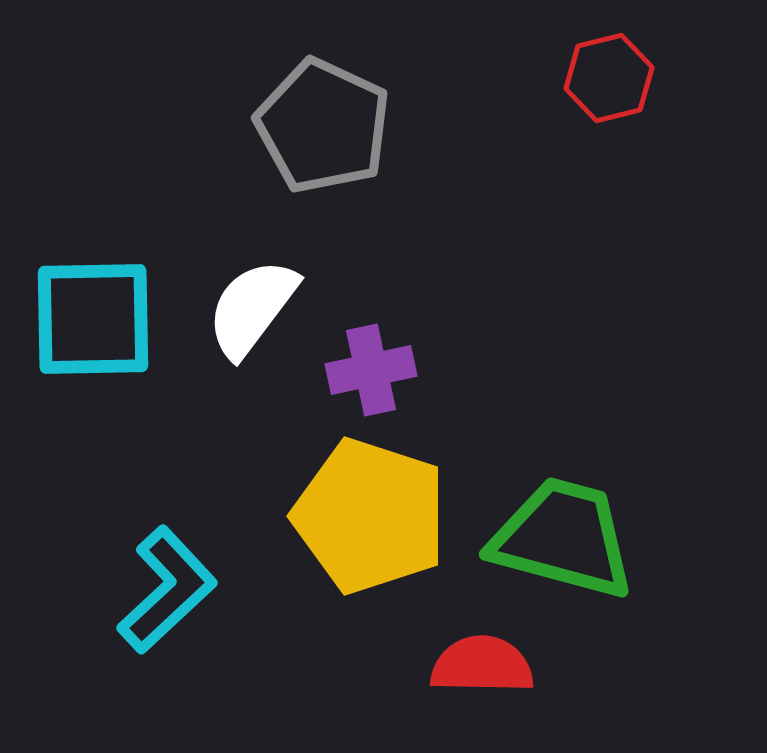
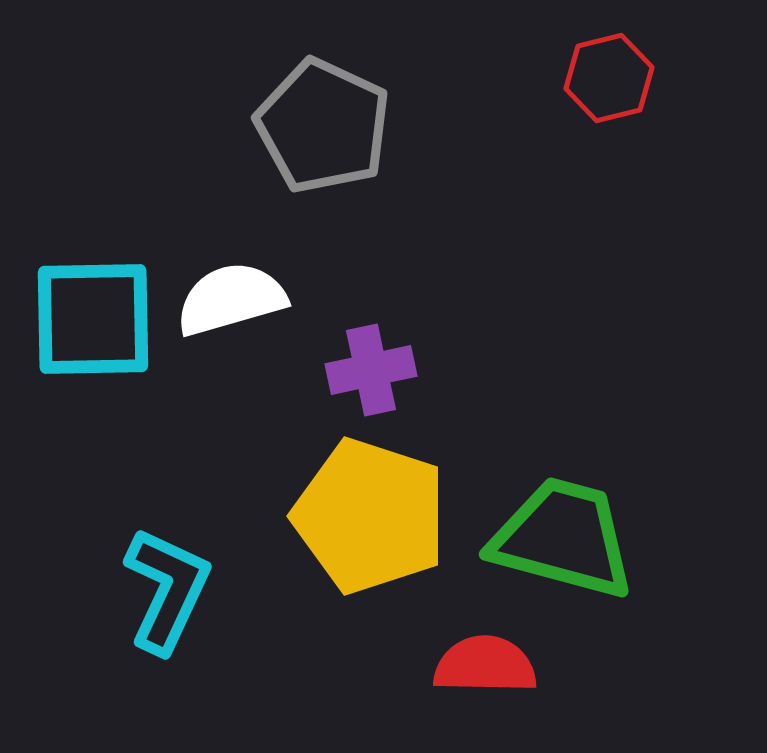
white semicircle: moved 21 px left, 9 px up; rotated 37 degrees clockwise
cyan L-shape: rotated 22 degrees counterclockwise
red semicircle: moved 3 px right
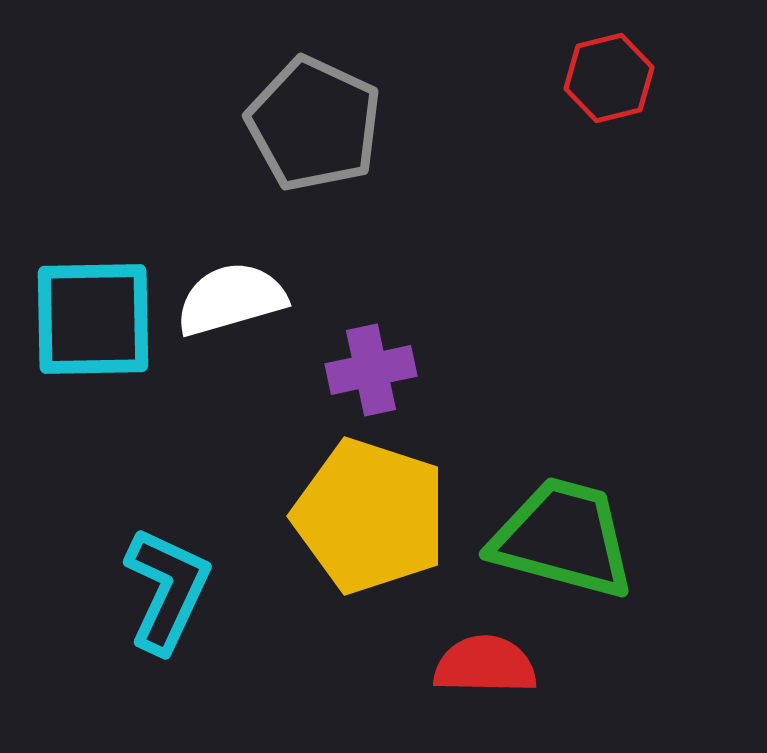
gray pentagon: moved 9 px left, 2 px up
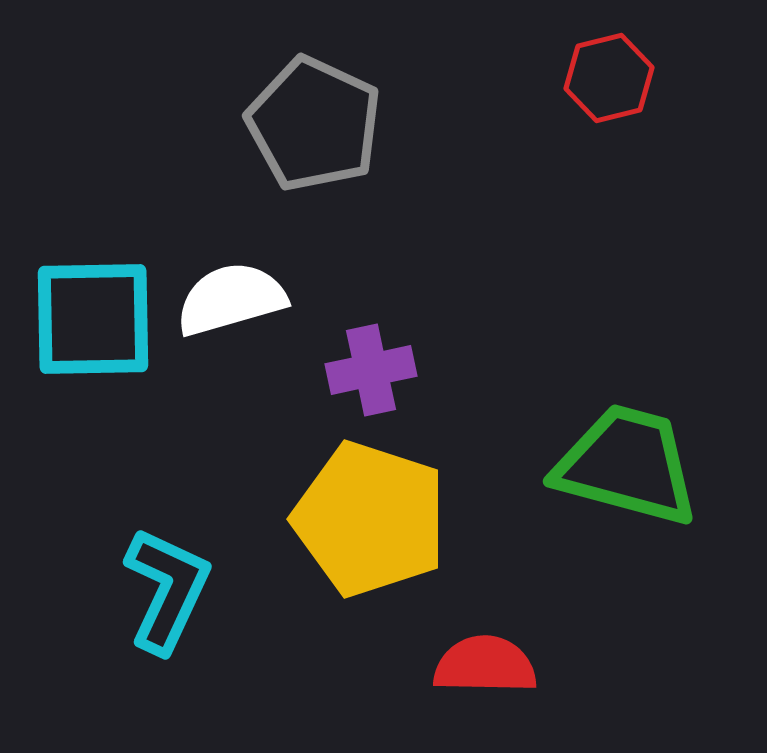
yellow pentagon: moved 3 px down
green trapezoid: moved 64 px right, 73 px up
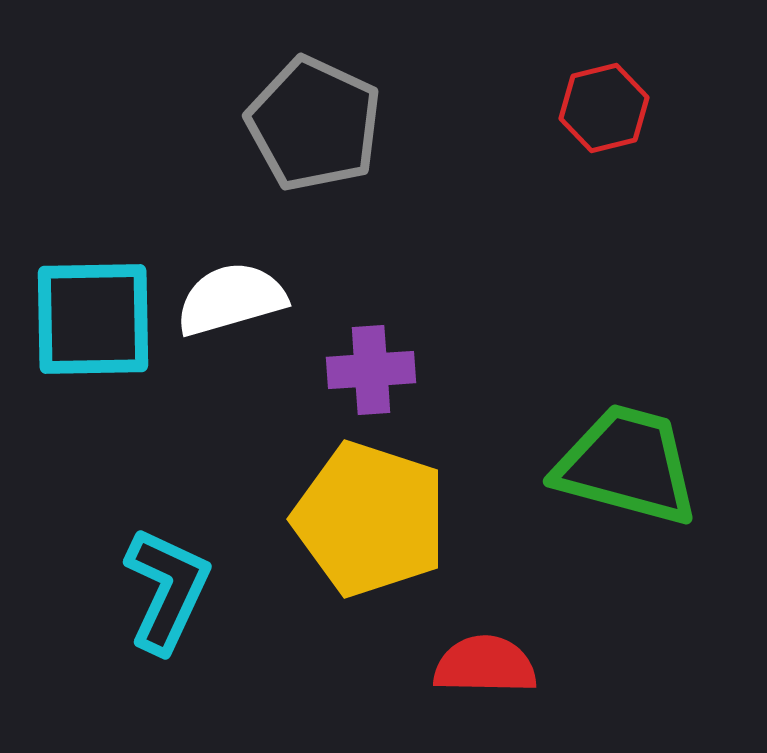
red hexagon: moved 5 px left, 30 px down
purple cross: rotated 8 degrees clockwise
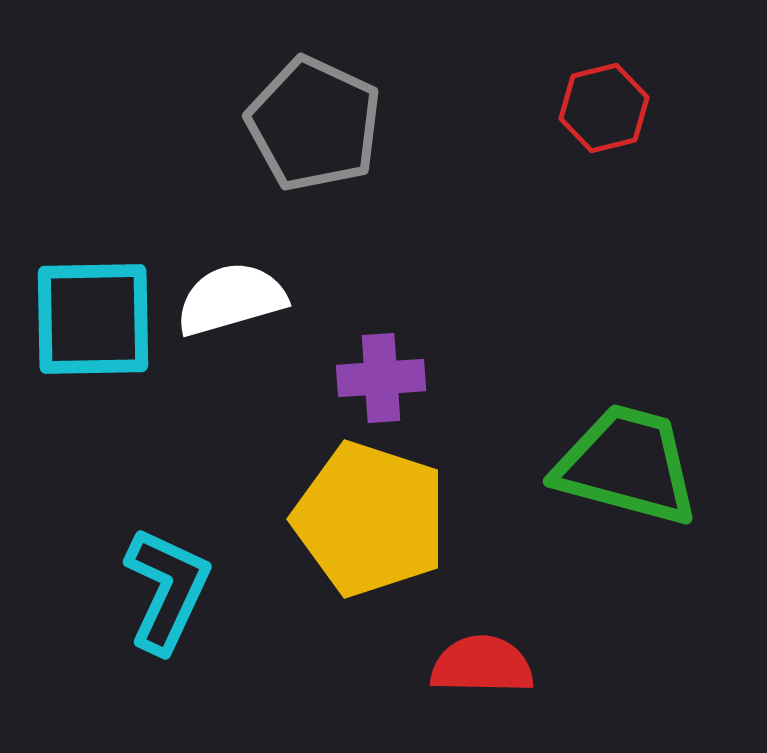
purple cross: moved 10 px right, 8 px down
red semicircle: moved 3 px left
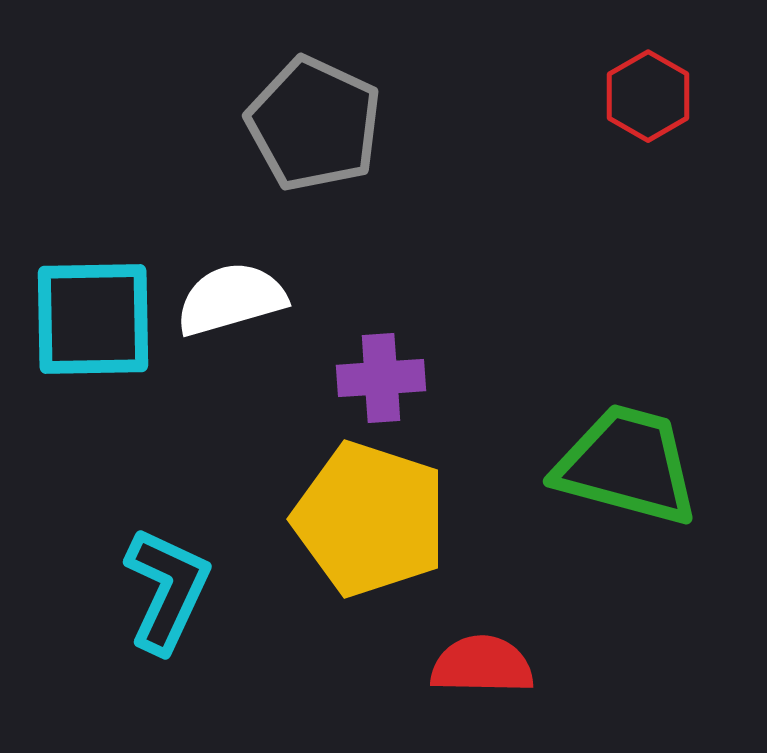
red hexagon: moved 44 px right, 12 px up; rotated 16 degrees counterclockwise
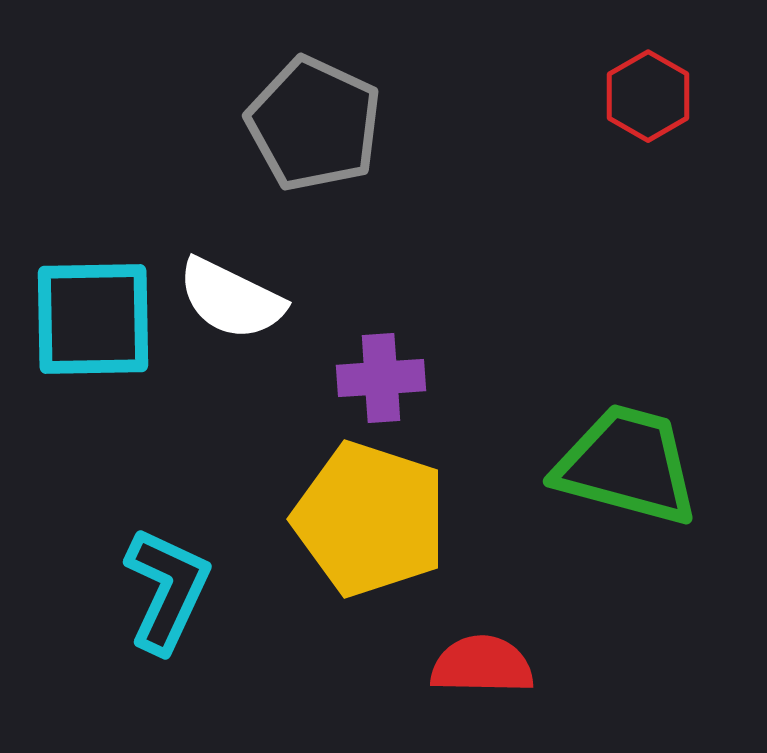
white semicircle: rotated 138 degrees counterclockwise
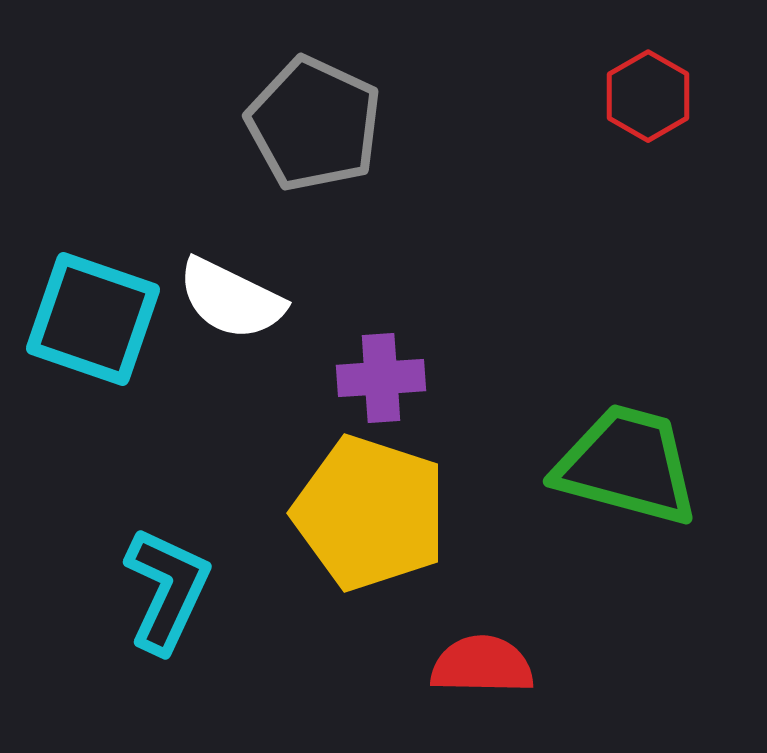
cyan square: rotated 20 degrees clockwise
yellow pentagon: moved 6 px up
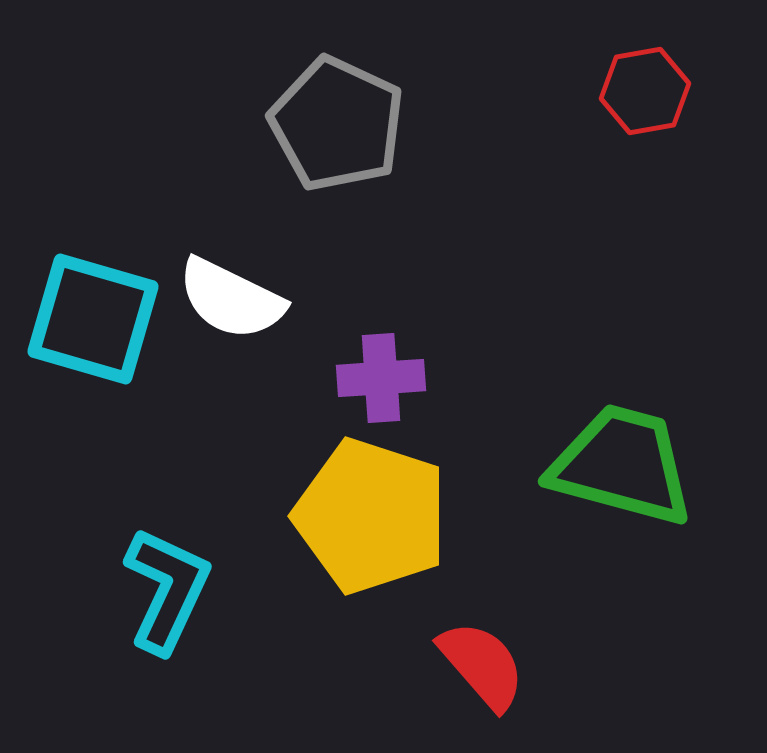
red hexagon: moved 3 px left, 5 px up; rotated 20 degrees clockwise
gray pentagon: moved 23 px right
cyan square: rotated 3 degrees counterclockwise
green trapezoid: moved 5 px left
yellow pentagon: moved 1 px right, 3 px down
red semicircle: rotated 48 degrees clockwise
